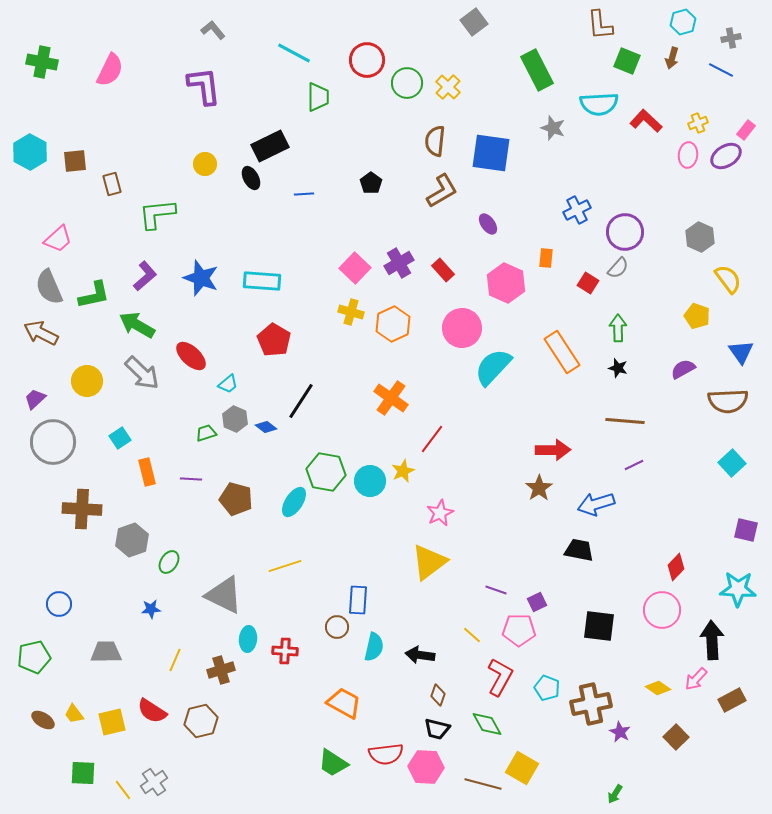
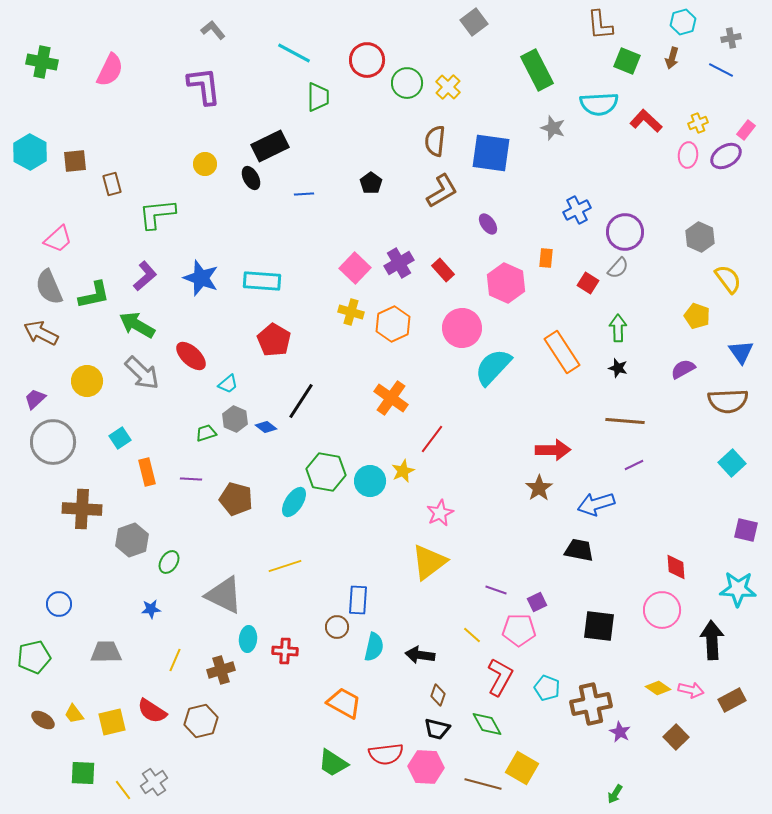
red diamond at (676, 567): rotated 48 degrees counterclockwise
pink arrow at (696, 679): moved 5 px left, 11 px down; rotated 120 degrees counterclockwise
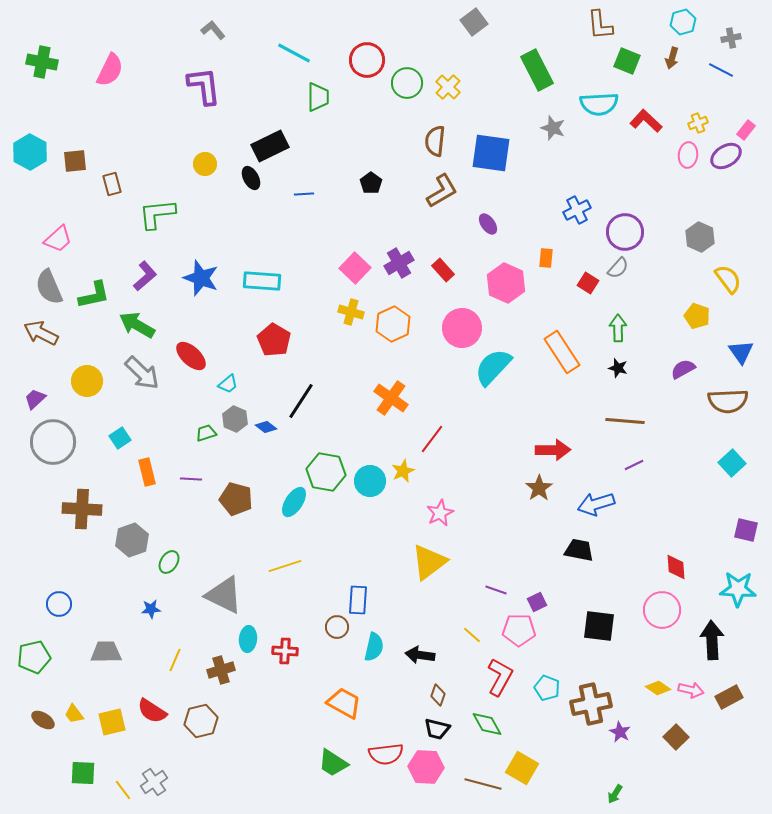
brown rectangle at (732, 700): moved 3 px left, 3 px up
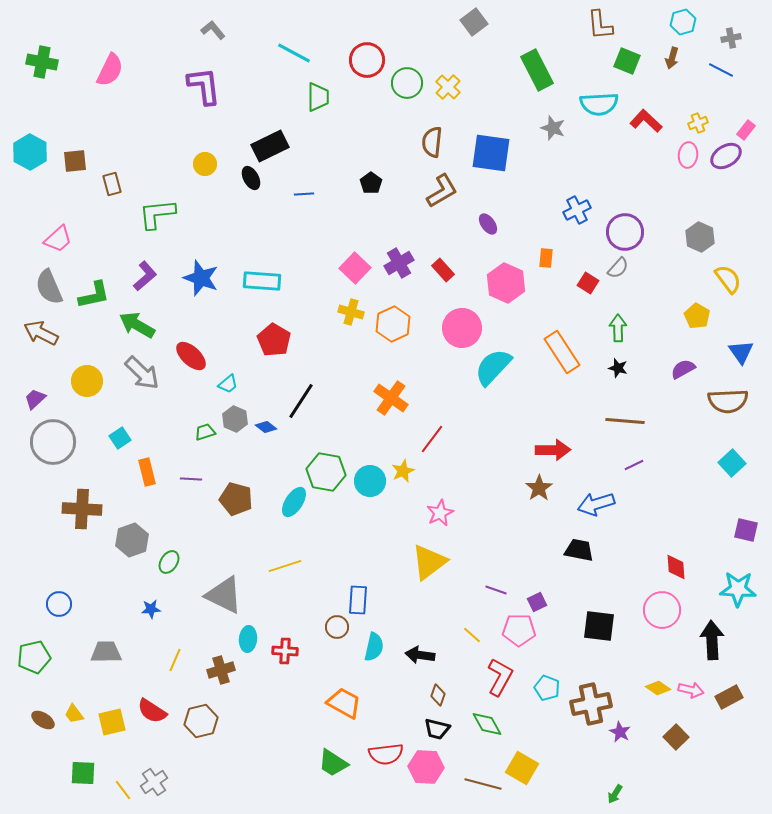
brown semicircle at (435, 141): moved 3 px left, 1 px down
yellow pentagon at (697, 316): rotated 10 degrees clockwise
green trapezoid at (206, 433): moved 1 px left, 1 px up
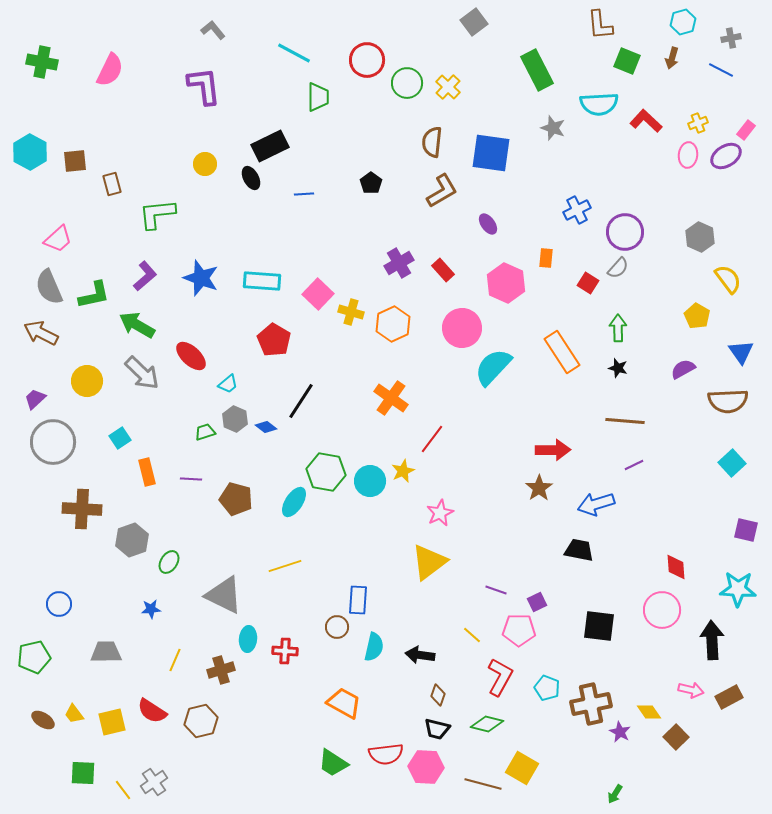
pink square at (355, 268): moved 37 px left, 26 px down
yellow diamond at (658, 688): moved 9 px left, 24 px down; rotated 20 degrees clockwise
green diamond at (487, 724): rotated 48 degrees counterclockwise
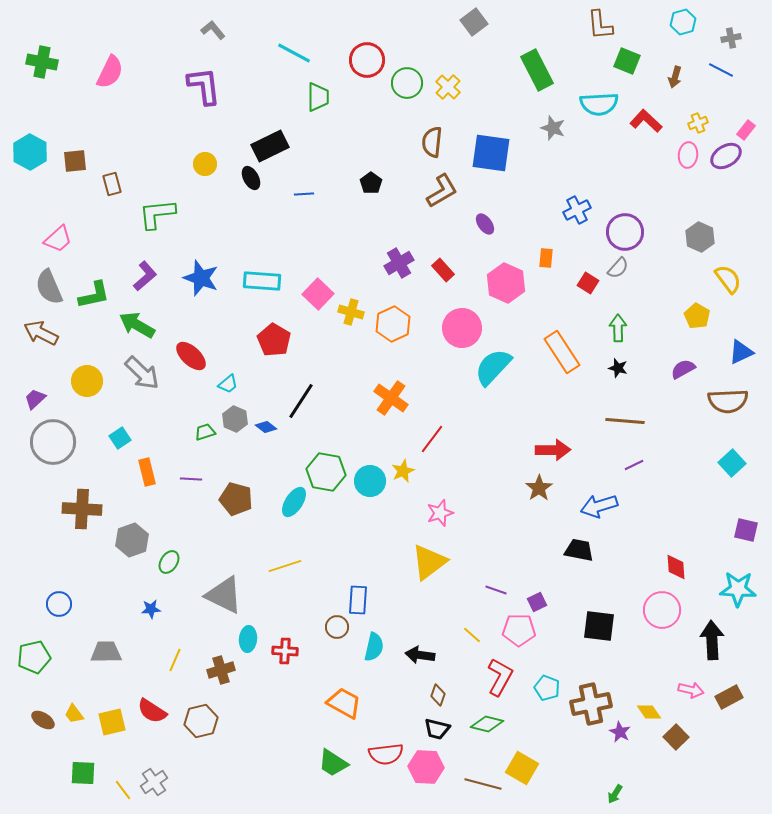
brown arrow at (672, 58): moved 3 px right, 19 px down
pink semicircle at (110, 70): moved 2 px down
purple ellipse at (488, 224): moved 3 px left
blue triangle at (741, 352): rotated 40 degrees clockwise
blue arrow at (596, 504): moved 3 px right, 2 px down
pink star at (440, 513): rotated 8 degrees clockwise
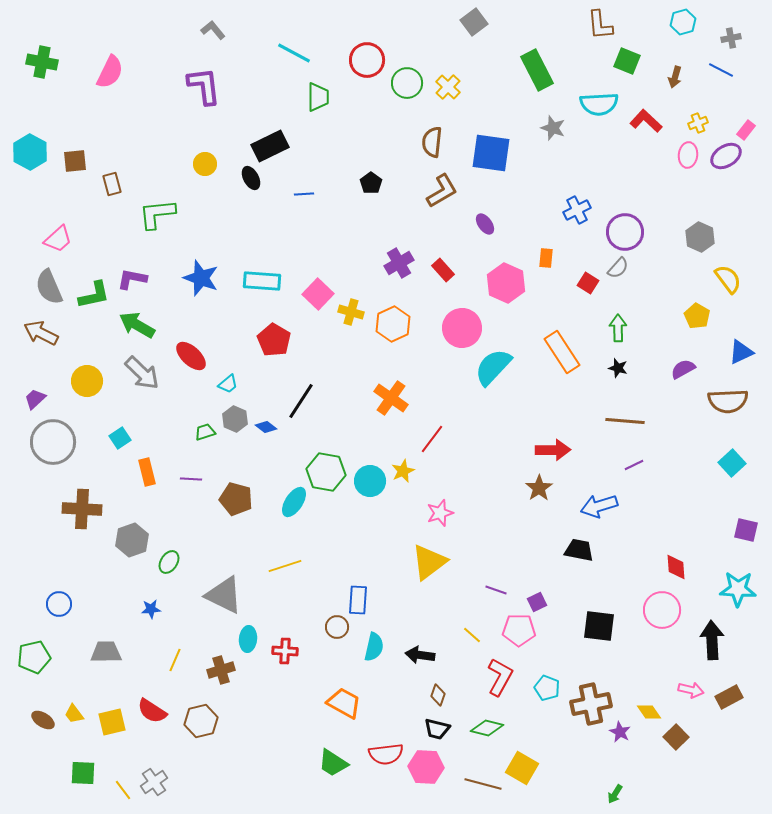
purple L-shape at (145, 276): moved 13 px left, 3 px down; rotated 128 degrees counterclockwise
green diamond at (487, 724): moved 4 px down
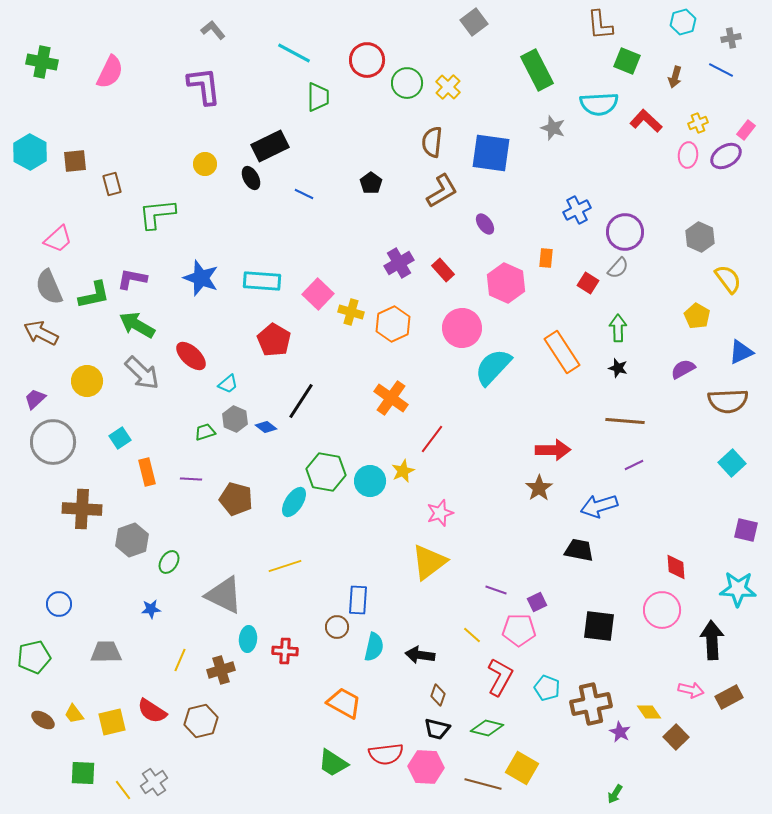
blue line at (304, 194): rotated 30 degrees clockwise
yellow line at (175, 660): moved 5 px right
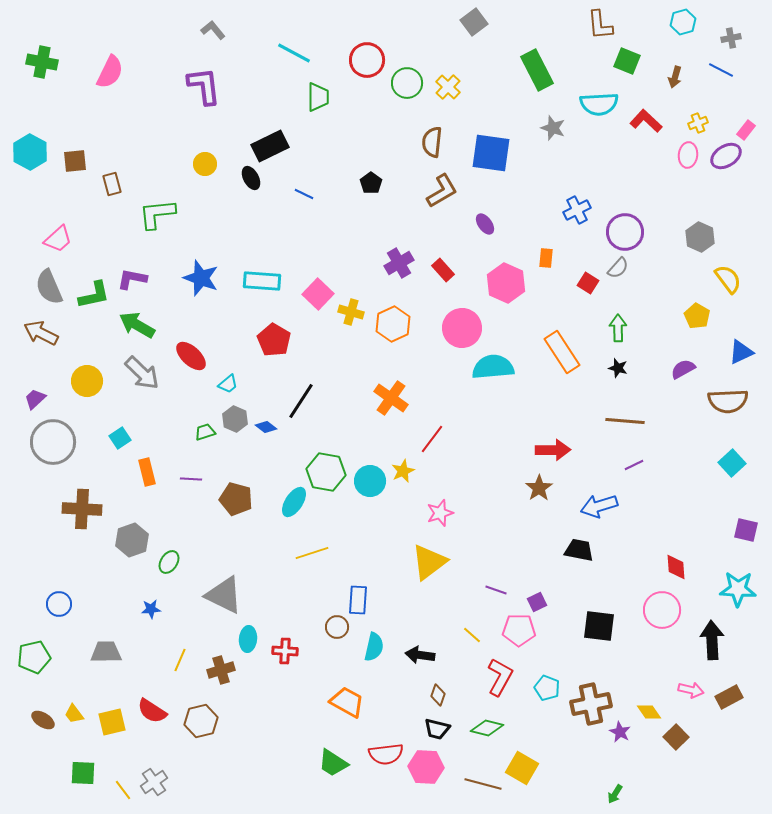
cyan semicircle at (493, 367): rotated 42 degrees clockwise
yellow line at (285, 566): moved 27 px right, 13 px up
orange trapezoid at (344, 703): moved 3 px right, 1 px up
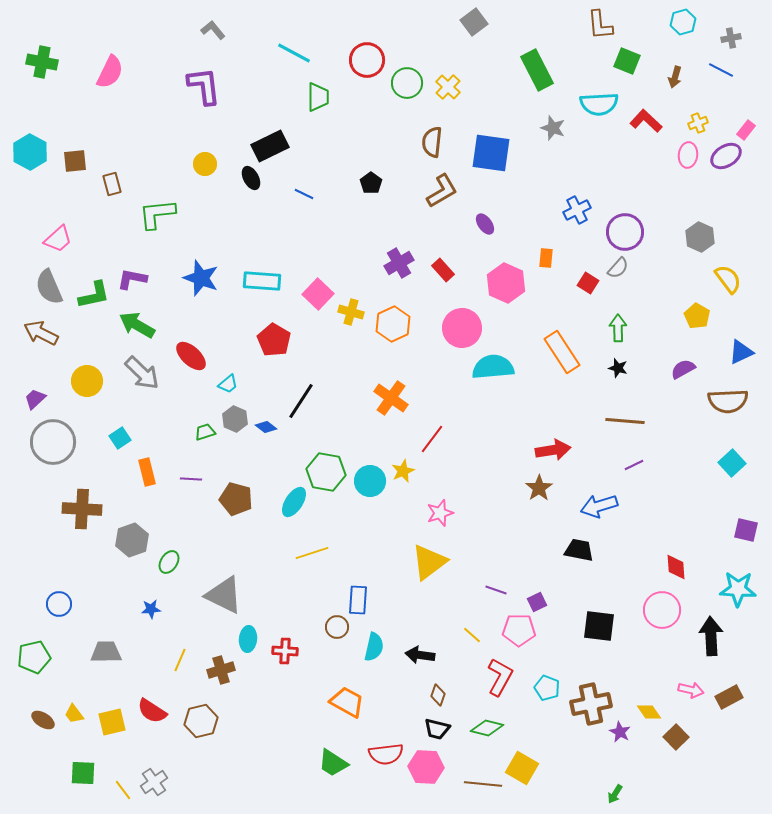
red arrow at (553, 450): rotated 8 degrees counterclockwise
black arrow at (712, 640): moved 1 px left, 4 px up
brown line at (483, 784): rotated 9 degrees counterclockwise
